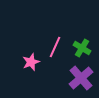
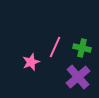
green cross: rotated 18 degrees counterclockwise
purple cross: moved 3 px left, 1 px up
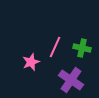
purple cross: moved 7 px left, 3 px down; rotated 15 degrees counterclockwise
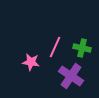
pink star: rotated 30 degrees clockwise
purple cross: moved 4 px up
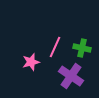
pink star: rotated 24 degrees counterclockwise
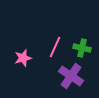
pink star: moved 8 px left, 4 px up
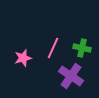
pink line: moved 2 px left, 1 px down
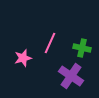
pink line: moved 3 px left, 5 px up
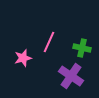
pink line: moved 1 px left, 1 px up
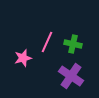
pink line: moved 2 px left
green cross: moved 9 px left, 4 px up
